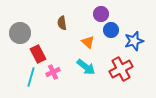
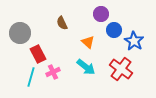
brown semicircle: rotated 16 degrees counterclockwise
blue circle: moved 3 px right
blue star: rotated 24 degrees counterclockwise
red cross: rotated 25 degrees counterclockwise
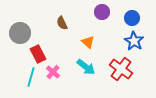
purple circle: moved 1 px right, 2 px up
blue circle: moved 18 px right, 12 px up
pink cross: rotated 24 degrees counterclockwise
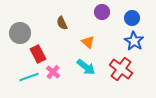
cyan line: moved 2 px left; rotated 54 degrees clockwise
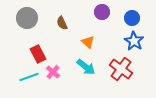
gray circle: moved 7 px right, 15 px up
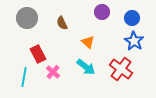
cyan line: moved 5 px left; rotated 60 degrees counterclockwise
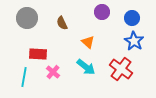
red rectangle: rotated 60 degrees counterclockwise
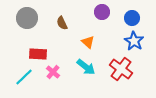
cyan line: rotated 36 degrees clockwise
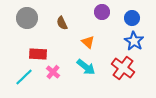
red cross: moved 2 px right, 1 px up
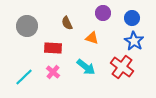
purple circle: moved 1 px right, 1 px down
gray circle: moved 8 px down
brown semicircle: moved 5 px right
orange triangle: moved 4 px right, 4 px up; rotated 24 degrees counterclockwise
red rectangle: moved 15 px right, 6 px up
red cross: moved 1 px left, 1 px up
